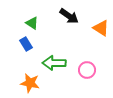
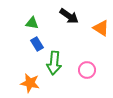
green triangle: rotated 24 degrees counterclockwise
blue rectangle: moved 11 px right
green arrow: rotated 85 degrees counterclockwise
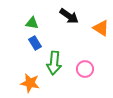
blue rectangle: moved 2 px left, 1 px up
pink circle: moved 2 px left, 1 px up
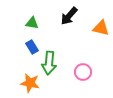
black arrow: rotated 96 degrees clockwise
orange triangle: rotated 18 degrees counterclockwise
blue rectangle: moved 3 px left, 4 px down
green arrow: moved 5 px left
pink circle: moved 2 px left, 3 px down
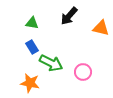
green arrow: moved 2 px right; rotated 70 degrees counterclockwise
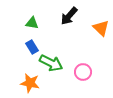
orange triangle: rotated 30 degrees clockwise
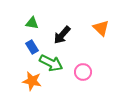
black arrow: moved 7 px left, 19 px down
orange star: moved 2 px right, 2 px up
